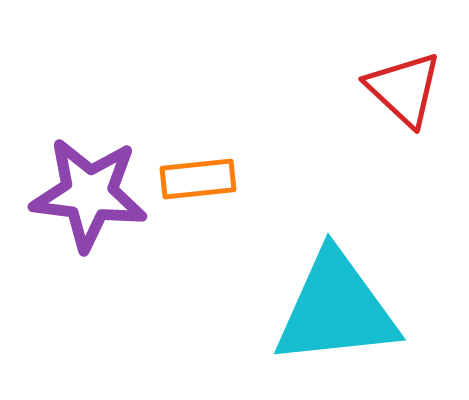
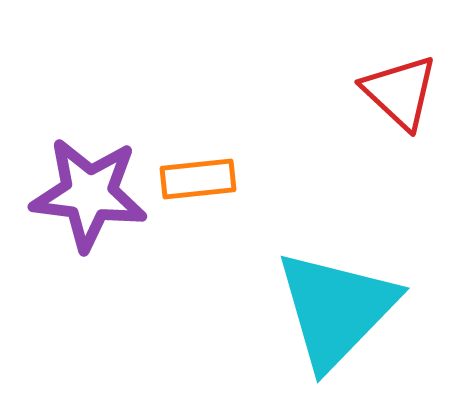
red triangle: moved 4 px left, 3 px down
cyan triangle: rotated 40 degrees counterclockwise
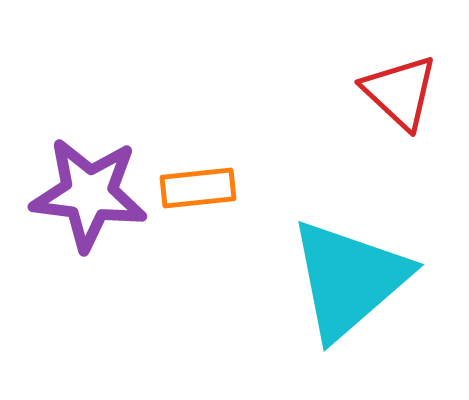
orange rectangle: moved 9 px down
cyan triangle: moved 13 px right, 30 px up; rotated 5 degrees clockwise
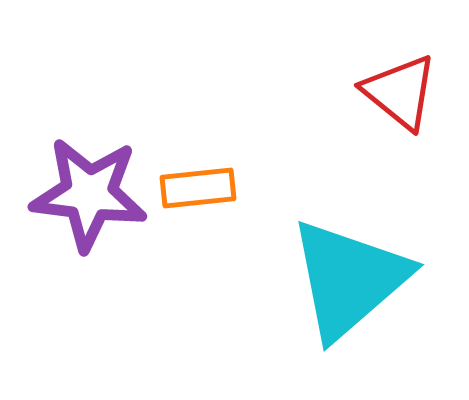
red triangle: rotated 4 degrees counterclockwise
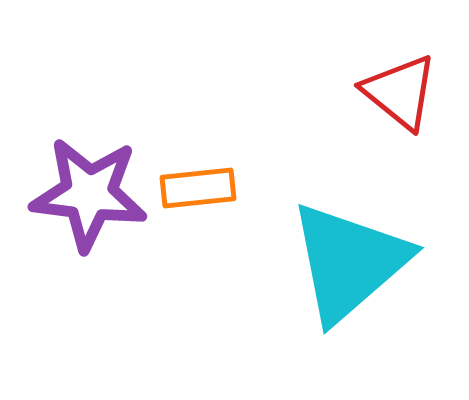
cyan triangle: moved 17 px up
